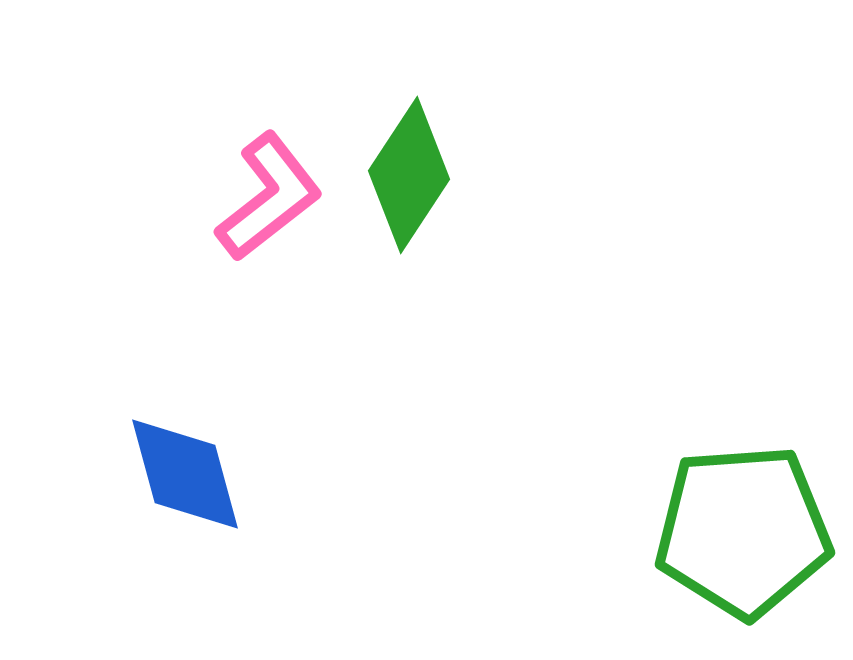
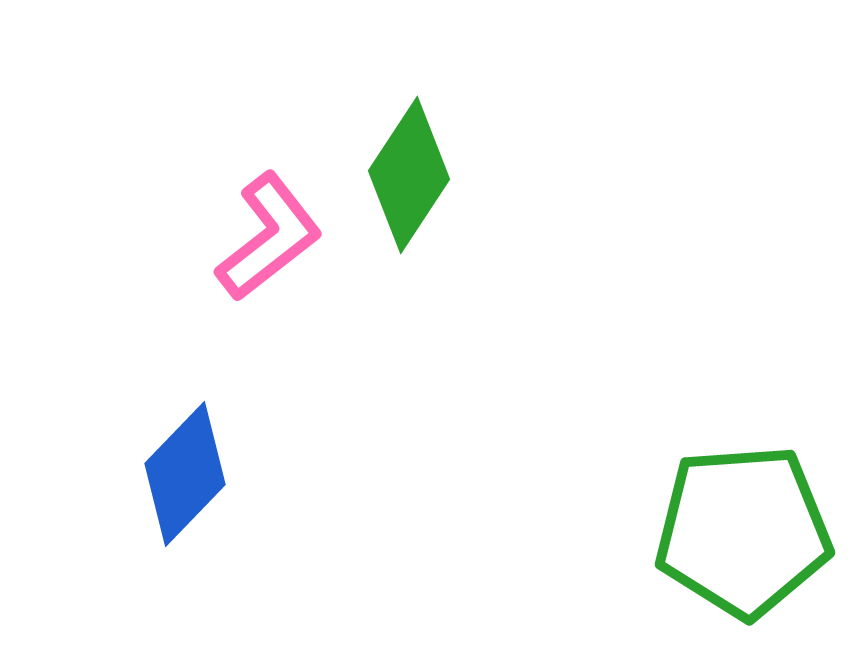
pink L-shape: moved 40 px down
blue diamond: rotated 59 degrees clockwise
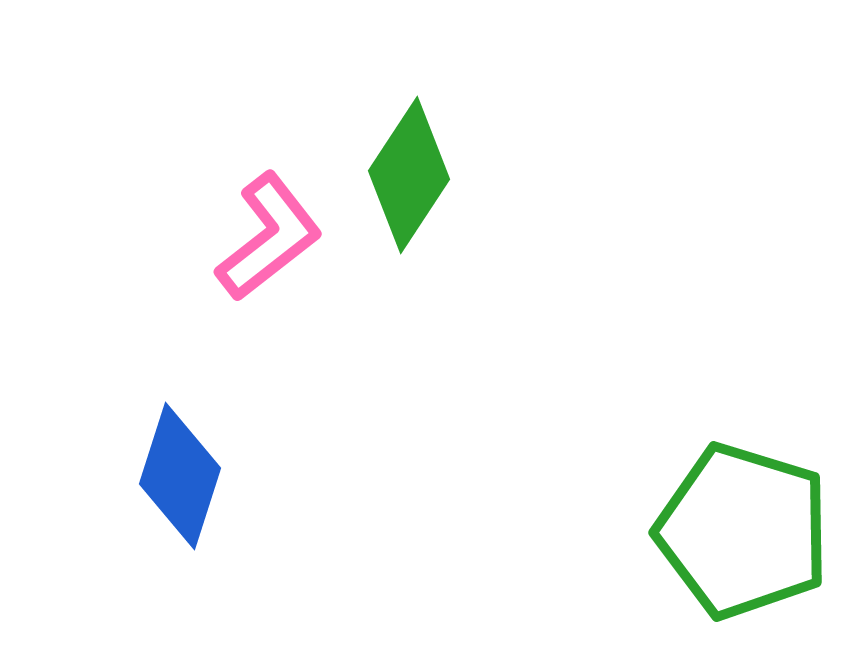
blue diamond: moved 5 px left, 2 px down; rotated 26 degrees counterclockwise
green pentagon: rotated 21 degrees clockwise
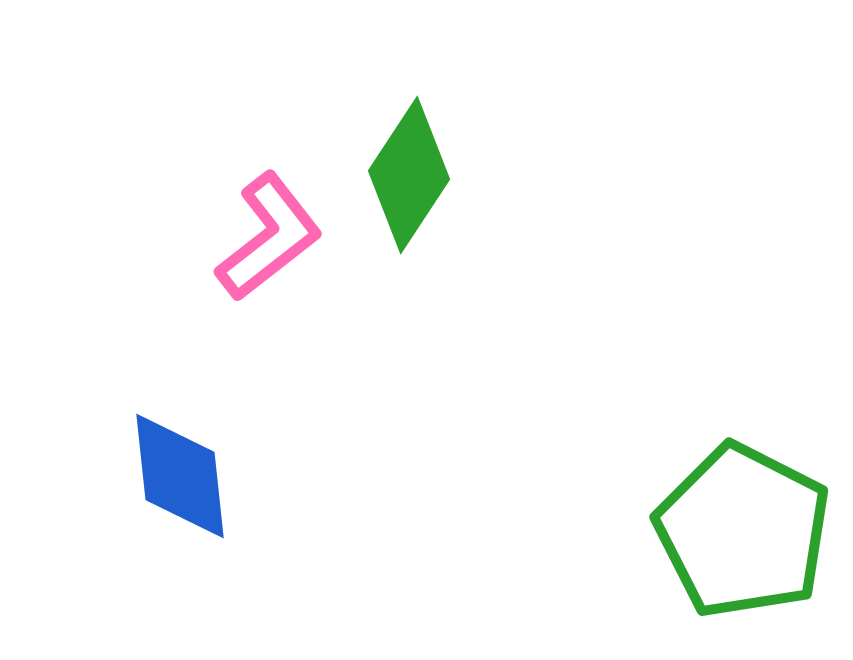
blue diamond: rotated 24 degrees counterclockwise
green pentagon: rotated 10 degrees clockwise
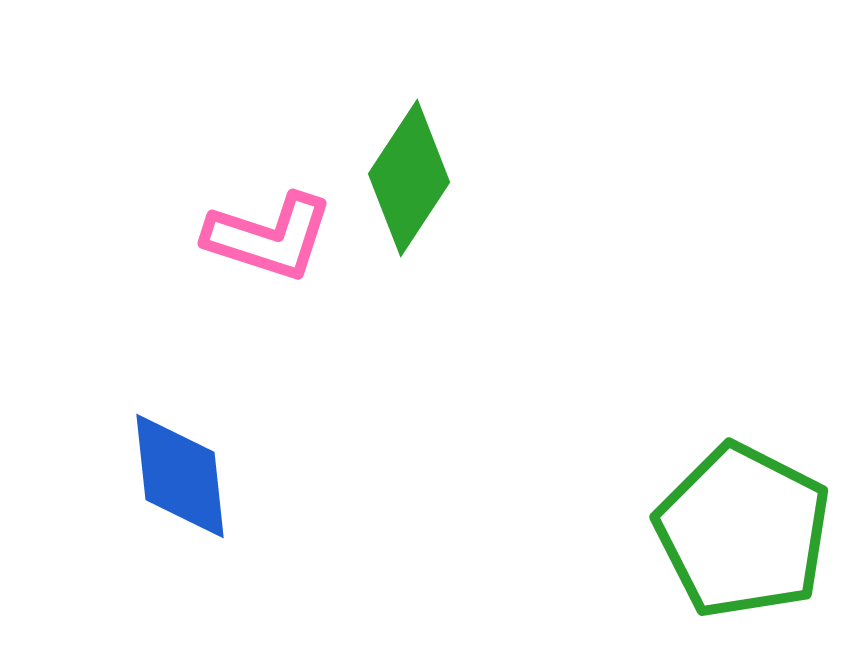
green diamond: moved 3 px down
pink L-shape: rotated 56 degrees clockwise
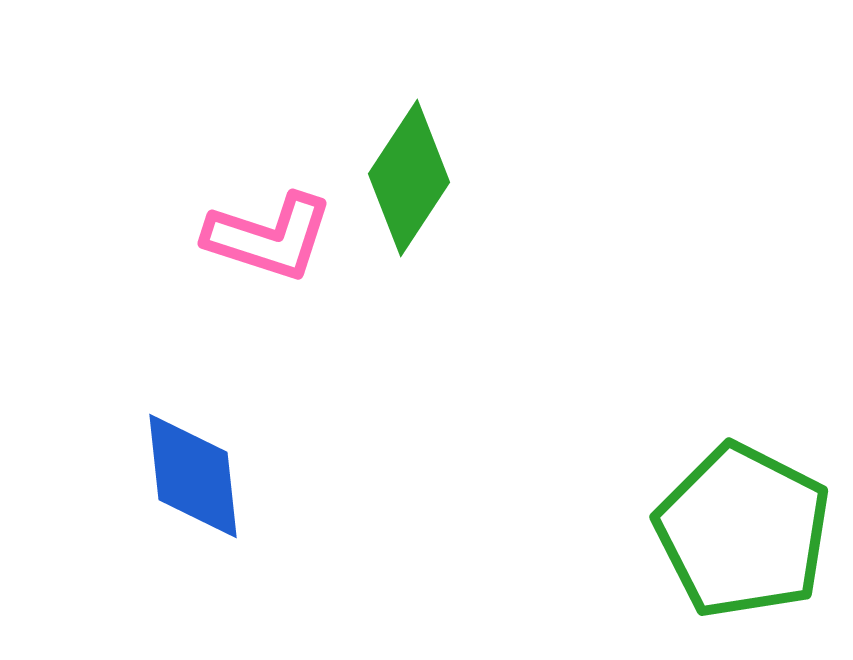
blue diamond: moved 13 px right
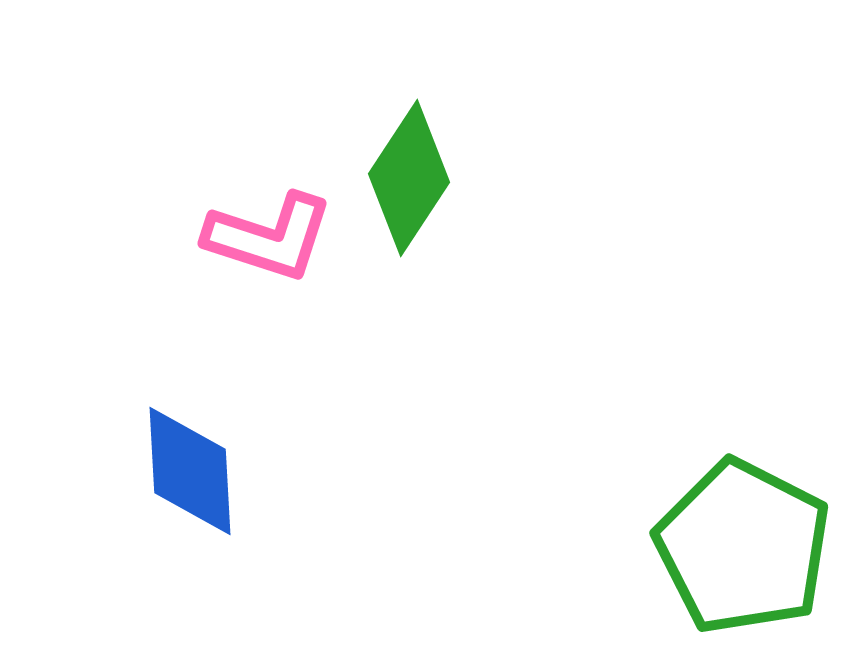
blue diamond: moved 3 px left, 5 px up; rotated 3 degrees clockwise
green pentagon: moved 16 px down
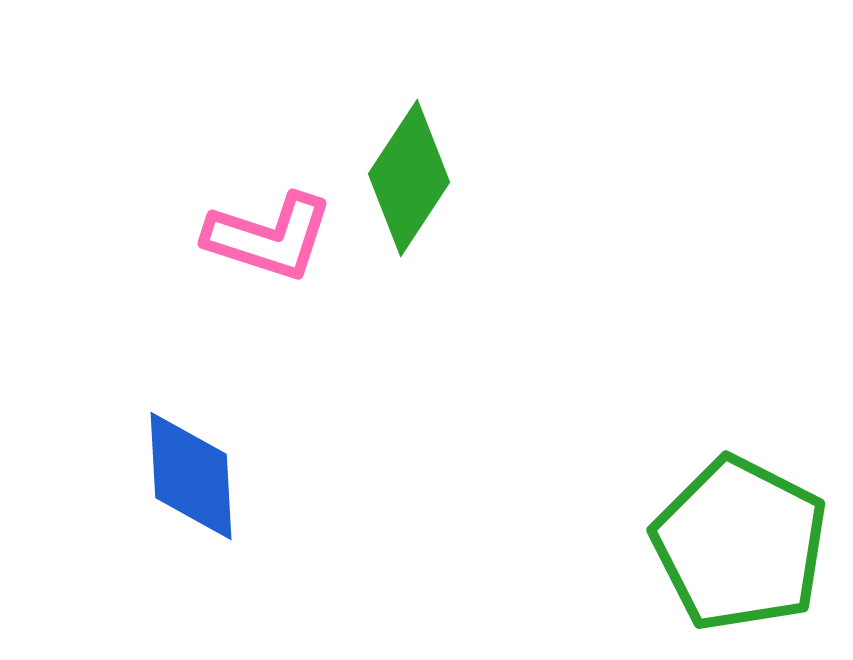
blue diamond: moved 1 px right, 5 px down
green pentagon: moved 3 px left, 3 px up
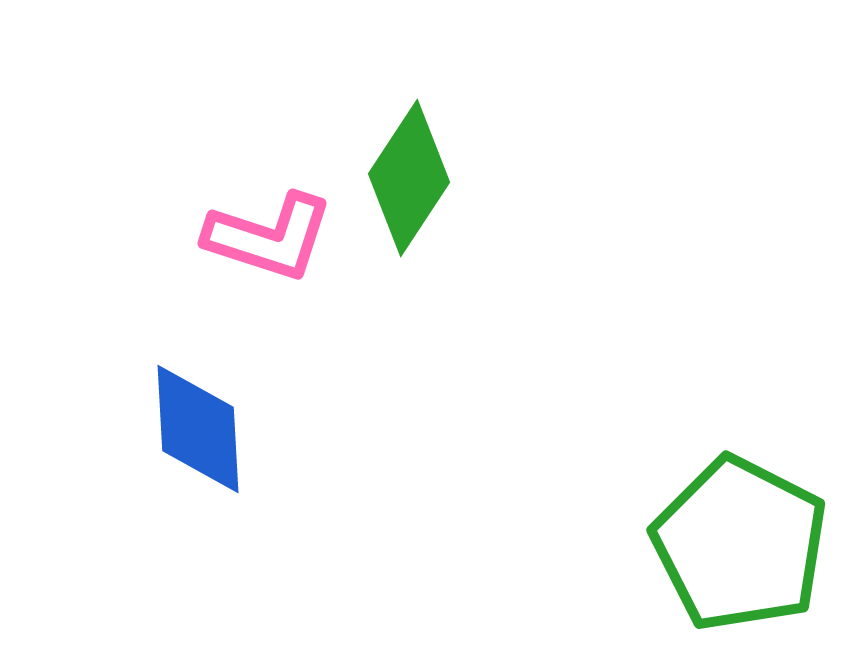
blue diamond: moved 7 px right, 47 px up
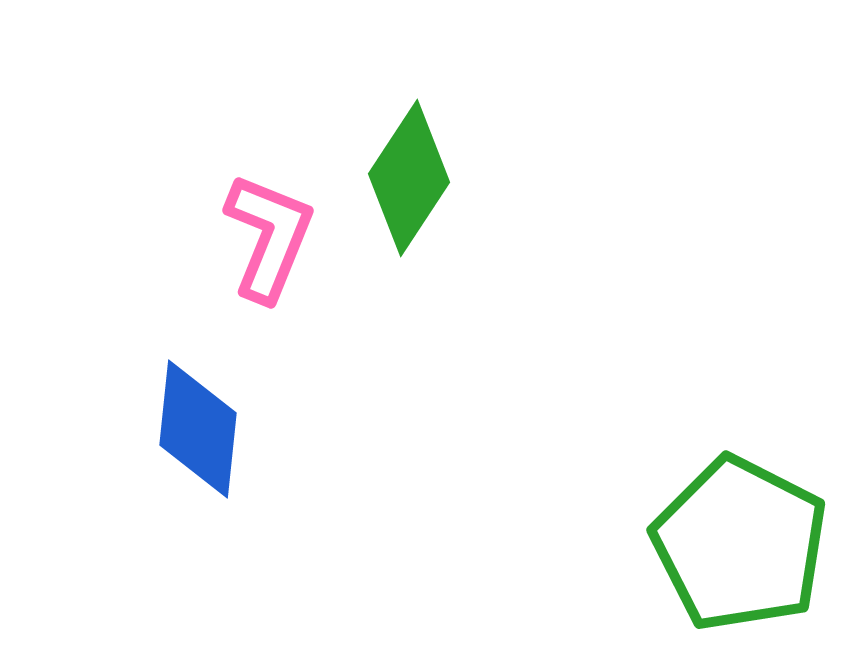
pink L-shape: rotated 86 degrees counterclockwise
blue diamond: rotated 9 degrees clockwise
